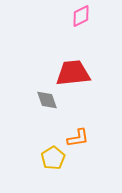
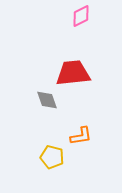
orange L-shape: moved 3 px right, 2 px up
yellow pentagon: moved 1 px left, 1 px up; rotated 25 degrees counterclockwise
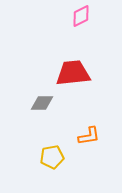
gray diamond: moved 5 px left, 3 px down; rotated 70 degrees counterclockwise
orange L-shape: moved 8 px right
yellow pentagon: rotated 25 degrees counterclockwise
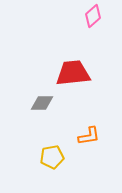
pink diamond: moved 12 px right; rotated 15 degrees counterclockwise
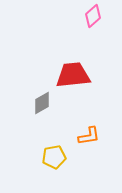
red trapezoid: moved 2 px down
gray diamond: rotated 30 degrees counterclockwise
yellow pentagon: moved 2 px right
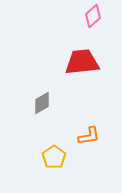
red trapezoid: moved 9 px right, 13 px up
yellow pentagon: rotated 25 degrees counterclockwise
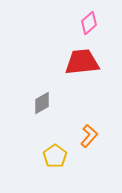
pink diamond: moved 4 px left, 7 px down
orange L-shape: rotated 40 degrees counterclockwise
yellow pentagon: moved 1 px right, 1 px up
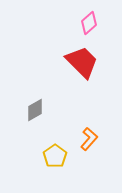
red trapezoid: rotated 51 degrees clockwise
gray diamond: moved 7 px left, 7 px down
orange L-shape: moved 3 px down
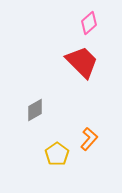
yellow pentagon: moved 2 px right, 2 px up
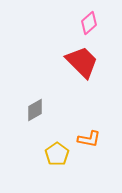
orange L-shape: rotated 60 degrees clockwise
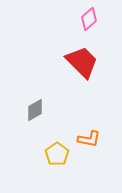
pink diamond: moved 4 px up
